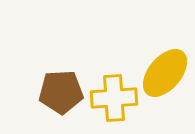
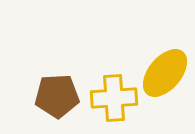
brown pentagon: moved 4 px left, 4 px down
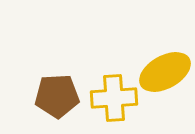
yellow ellipse: moved 1 px up; rotated 21 degrees clockwise
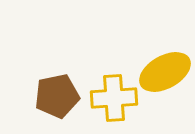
brown pentagon: rotated 9 degrees counterclockwise
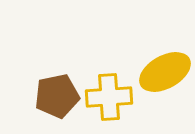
yellow cross: moved 5 px left, 1 px up
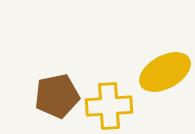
yellow cross: moved 9 px down
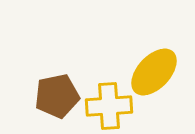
yellow ellipse: moved 11 px left; rotated 18 degrees counterclockwise
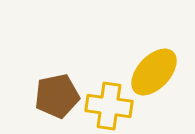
yellow cross: rotated 12 degrees clockwise
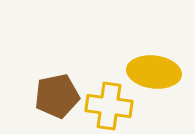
yellow ellipse: rotated 54 degrees clockwise
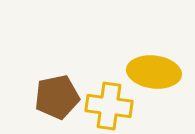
brown pentagon: moved 1 px down
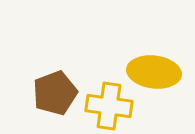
brown pentagon: moved 2 px left, 4 px up; rotated 9 degrees counterclockwise
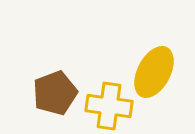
yellow ellipse: rotated 69 degrees counterclockwise
